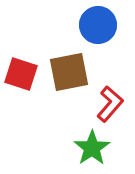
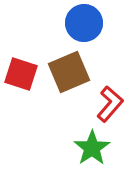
blue circle: moved 14 px left, 2 px up
brown square: rotated 12 degrees counterclockwise
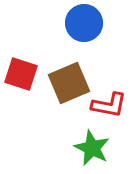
brown square: moved 11 px down
red L-shape: moved 1 px left, 1 px down; rotated 60 degrees clockwise
green star: rotated 12 degrees counterclockwise
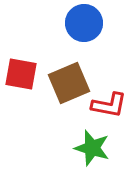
red square: rotated 8 degrees counterclockwise
green star: rotated 9 degrees counterclockwise
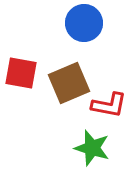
red square: moved 1 px up
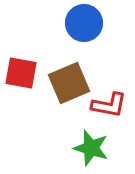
green star: moved 1 px left
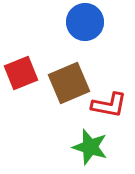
blue circle: moved 1 px right, 1 px up
red square: rotated 32 degrees counterclockwise
green star: moved 1 px left, 1 px up
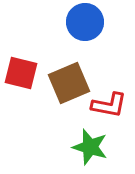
red square: rotated 36 degrees clockwise
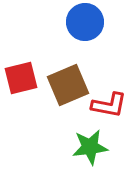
red square: moved 5 px down; rotated 28 degrees counterclockwise
brown square: moved 1 px left, 2 px down
green star: rotated 24 degrees counterclockwise
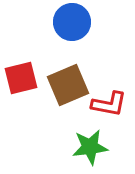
blue circle: moved 13 px left
red L-shape: moved 1 px up
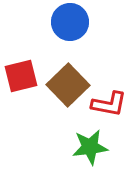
blue circle: moved 2 px left
red square: moved 2 px up
brown square: rotated 21 degrees counterclockwise
